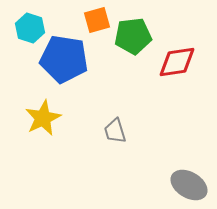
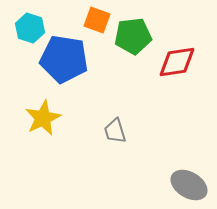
orange square: rotated 36 degrees clockwise
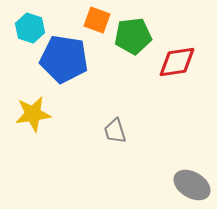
yellow star: moved 10 px left, 4 px up; rotated 18 degrees clockwise
gray ellipse: moved 3 px right
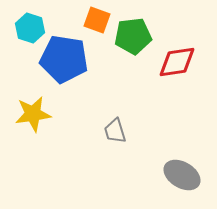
gray ellipse: moved 10 px left, 10 px up
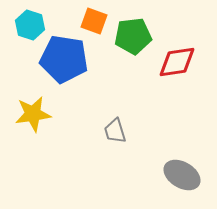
orange square: moved 3 px left, 1 px down
cyan hexagon: moved 3 px up
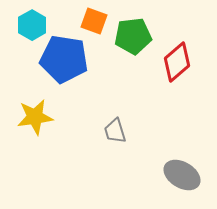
cyan hexagon: moved 2 px right; rotated 12 degrees clockwise
red diamond: rotated 33 degrees counterclockwise
yellow star: moved 2 px right, 3 px down
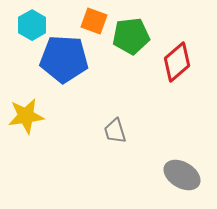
green pentagon: moved 2 px left
blue pentagon: rotated 6 degrees counterclockwise
yellow star: moved 9 px left, 1 px up
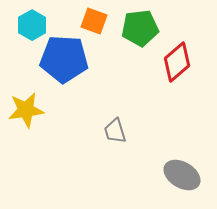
green pentagon: moved 9 px right, 8 px up
yellow star: moved 6 px up
